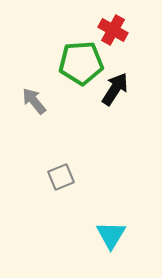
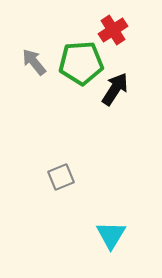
red cross: rotated 28 degrees clockwise
gray arrow: moved 39 px up
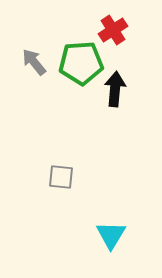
black arrow: rotated 28 degrees counterclockwise
gray square: rotated 28 degrees clockwise
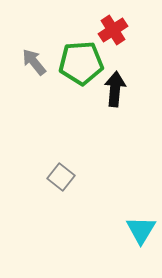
gray square: rotated 32 degrees clockwise
cyan triangle: moved 30 px right, 5 px up
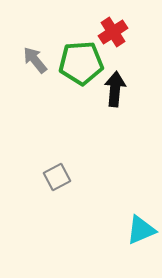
red cross: moved 2 px down
gray arrow: moved 1 px right, 2 px up
gray square: moved 4 px left; rotated 24 degrees clockwise
cyan triangle: rotated 36 degrees clockwise
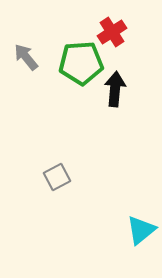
red cross: moved 1 px left
gray arrow: moved 9 px left, 3 px up
cyan triangle: rotated 16 degrees counterclockwise
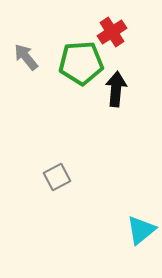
black arrow: moved 1 px right
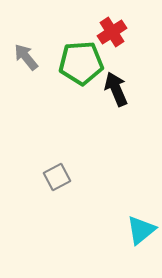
black arrow: rotated 28 degrees counterclockwise
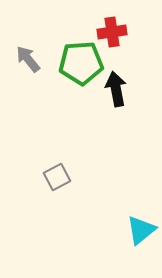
red cross: rotated 24 degrees clockwise
gray arrow: moved 2 px right, 2 px down
black arrow: rotated 12 degrees clockwise
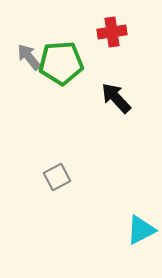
gray arrow: moved 1 px right, 2 px up
green pentagon: moved 20 px left
black arrow: moved 9 px down; rotated 32 degrees counterclockwise
cyan triangle: rotated 12 degrees clockwise
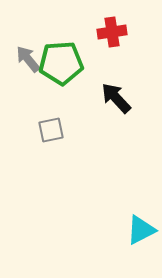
gray arrow: moved 1 px left, 2 px down
gray square: moved 6 px left, 47 px up; rotated 16 degrees clockwise
